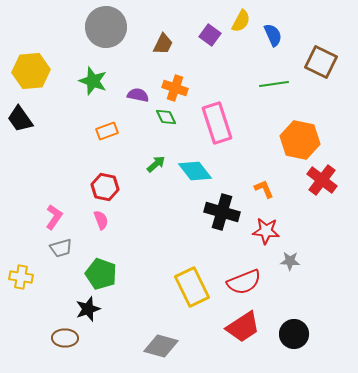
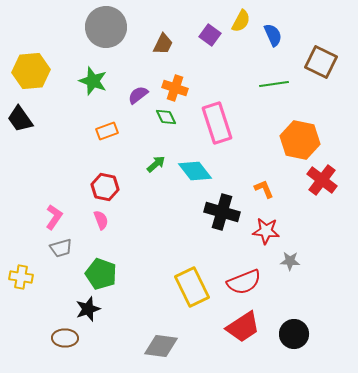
purple semicircle: rotated 50 degrees counterclockwise
gray diamond: rotated 8 degrees counterclockwise
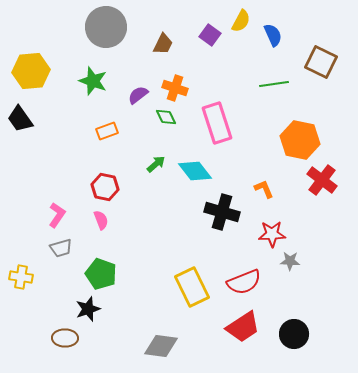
pink L-shape: moved 3 px right, 2 px up
red star: moved 6 px right, 3 px down; rotated 8 degrees counterclockwise
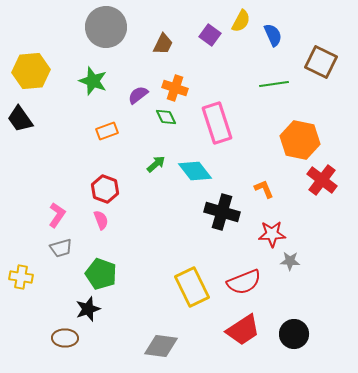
red hexagon: moved 2 px down; rotated 8 degrees clockwise
red trapezoid: moved 3 px down
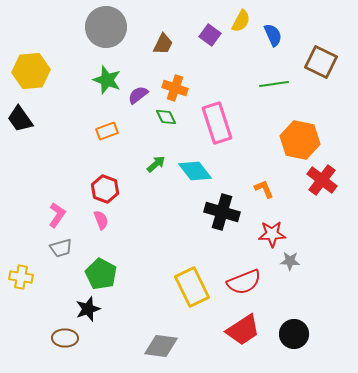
green star: moved 14 px right, 1 px up
green pentagon: rotated 8 degrees clockwise
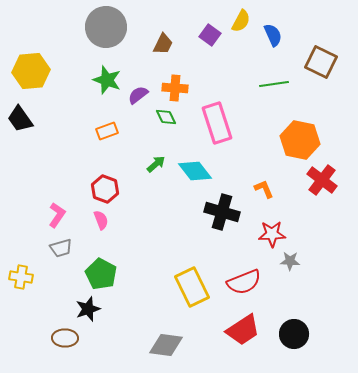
orange cross: rotated 15 degrees counterclockwise
gray diamond: moved 5 px right, 1 px up
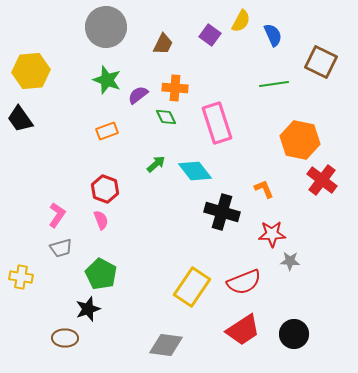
yellow rectangle: rotated 60 degrees clockwise
